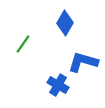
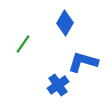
blue cross: rotated 25 degrees clockwise
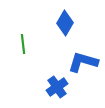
green line: rotated 42 degrees counterclockwise
blue cross: moved 1 px left, 2 px down
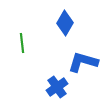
green line: moved 1 px left, 1 px up
